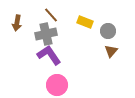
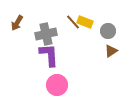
brown line: moved 22 px right, 7 px down
brown arrow: rotated 21 degrees clockwise
brown triangle: rotated 16 degrees clockwise
purple L-shape: rotated 30 degrees clockwise
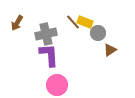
gray circle: moved 10 px left, 2 px down
brown triangle: moved 1 px left, 1 px up
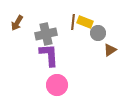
brown line: rotated 49 degrees clockwise
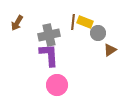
gray cross: moved 3 px right, 1 px down
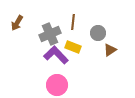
yellow rectangle: moved 12 px left, 25 px down
gray cross: moved 1 px right, 1 px up; rotated 10 degrees counterclockwise
purple L-shape: moved 7 px right; rotated 40 degrees counterclockwise
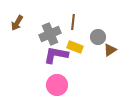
gray circle: moved 4 px down
yellow rectangle: moved 2 px right
purple L-shape: rotated 35 degrees counterclockwise
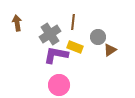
brown arrow: rotated 140 degrees clockwise
gray cross: rotated 10 degrees counterclockwise
pink circle: moved 2 px right
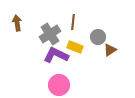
purple L-shape: rotated 15 degrees clockwise
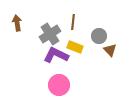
gray circle: moved 1 px right, 1 px up
brown triangle: rotated 40 degrees counterclockwise
